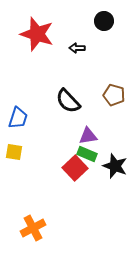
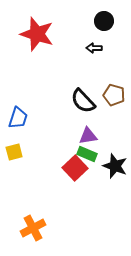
black arrow: moved 17 px right
black semicircle: moved 15 px right
yellow square: rotated 24 degrees counterclockwise
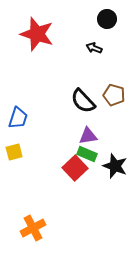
black circle: moved 3 px right, 2 px up
black arrow: rotated 21 degrees clockwise
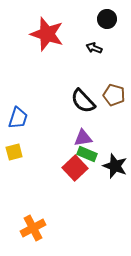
red star: moved 10 px right
purple triangle: moved 5 px left, 2 px down
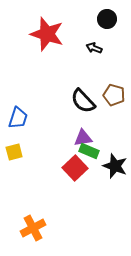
green rectangle: moved 2 px right, 3 px up
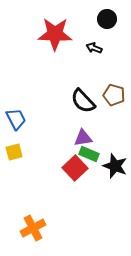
red star: moved 8 px right; rotated 16 degrees counterclockwise
blue trapezoid: moved 2 px left, 1 px down; rotated 45 degrees counterclockwise
green rectangle: moved 3 px down
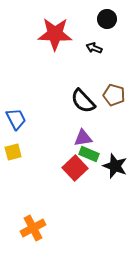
yellow square: moved 1 px left
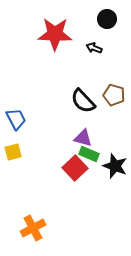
purple triangle: rotated 24 degrees clockwise
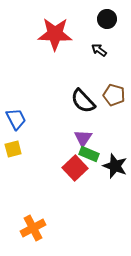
black arrow: moved 5 px right, 2 px down; rotated 14 degrees clockwise
purple triangle: rotated 48 degrees clockwise
yellow square: moved 3 px up
